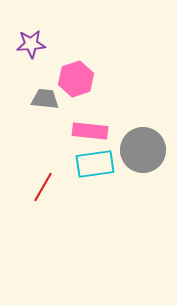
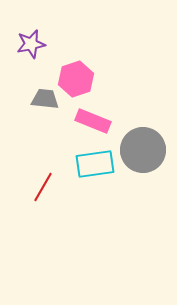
purple star: rotated 8 degrees counterclockwise
pink rectangle: moved 3 px right, 10 px up; rotated 16 degrees clockwise
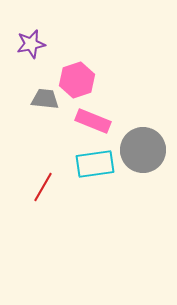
pink hexagon: moved 1 px right, 1 px down
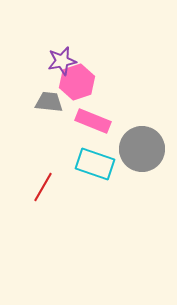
purple star: moved 31 px right, 17 px down
pink hexagon: moved 2 px down
gray trapezoid: moved 4 px right, 3 px down
gray circle: moved 1 px left, 1 px up
cyan rectangle: rotated 27 degrees clockwise
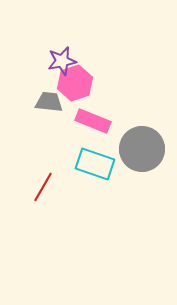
pink hexagon: moved 2 px left, 1 px down
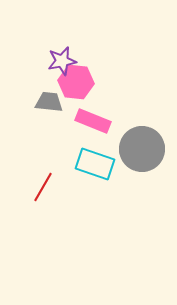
pink hexagon: moved 1 px right, 1 px up; rotated 24 degrees clockwise
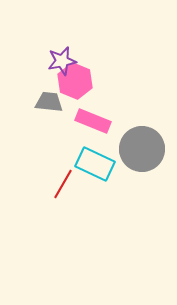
pink hexagon: moved 1 px left, 1 px up; rotated 16 degrees clockwise
cyan rectangle: rotated 6 degrees clockwise
red line: moved 20 px right, 3 px up
